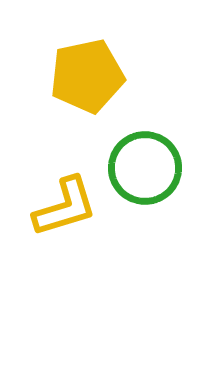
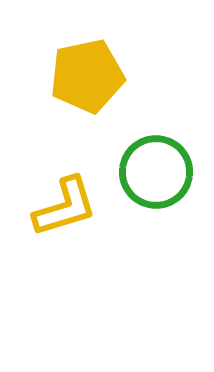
green circle: moved 11 px right, 4 px down
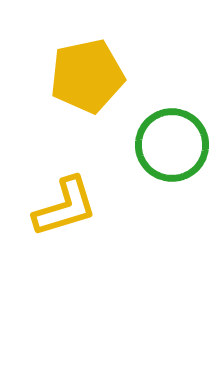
green circle: moved 16 px right, 27 px up
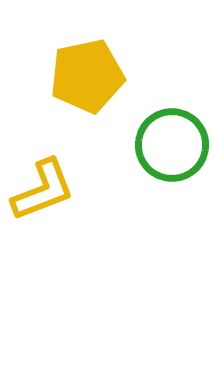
yellow L-shape: moved 22 px left, 17 px up; rotated 4 degrees counterclockwise
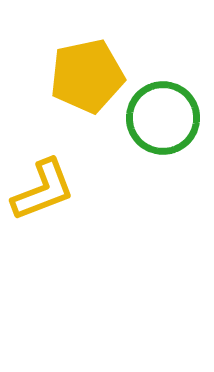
green circle: moved 9 px left, 27 px up
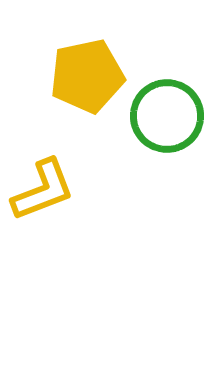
green circle: moved 4 px right, 2 px up
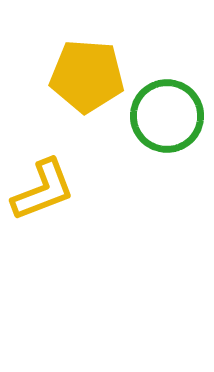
yellow pentagon: rotated 16 degrees clockwise
